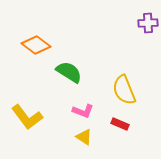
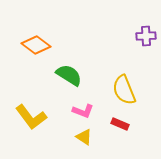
purple cross: moved 2 px left, 13 px down
green semicircle: moved 3 px down
yellow L-shape: moved 4 px right
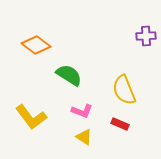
pink L-shape: moved 1 px left
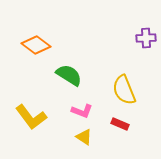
purple cross: moved 2 px down
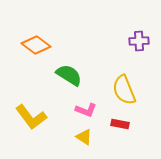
purple cross: moved 7 px left, 3 px down
pink L-shape: moved 4 px right, 1 px up
red rectangle: rotated 12 degrees counterclockwise
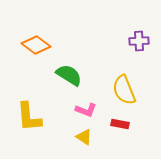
yellow L-shape: moved 2 px left; rotated 32 degrees clockwise
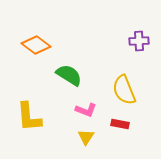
yellow triangle: moved 2 px right; rotated 30 degrees clockwise
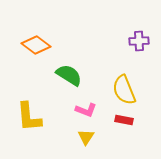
red rectangle: moved 4 px right, 4 px up
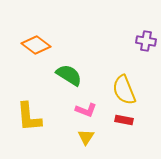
purple cross: moved 7 px right; rotated 12 degrees clockwise
